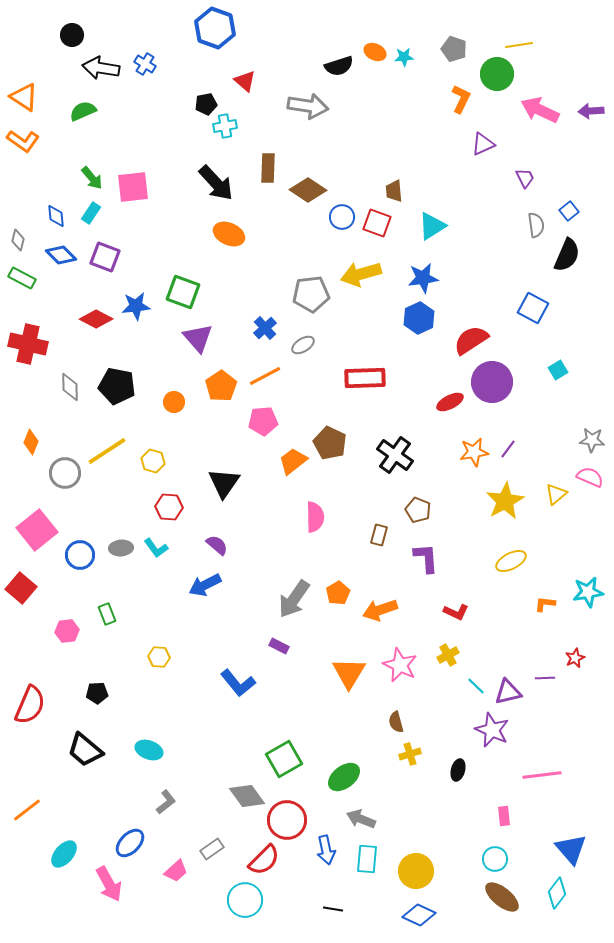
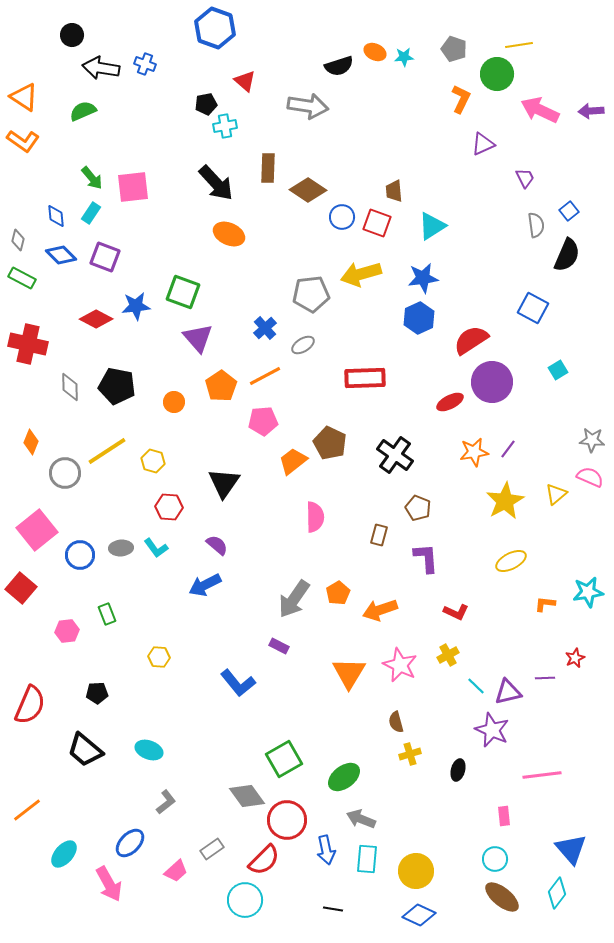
blue cross at (145, 64): rotated 10 degrees counterclockwise
brown pentagon at (418, 510): moved 2 px up
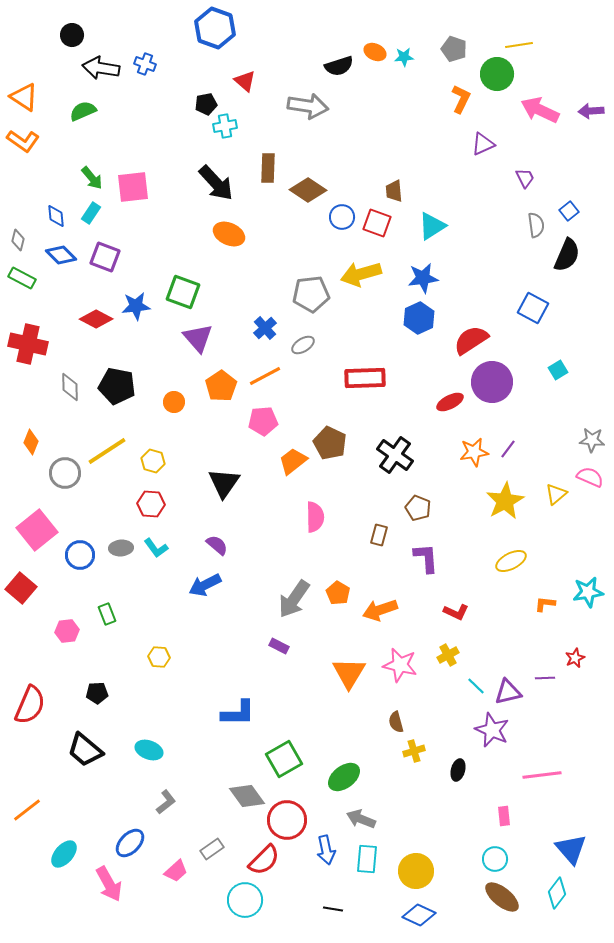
red hexagon at (169, 507): moved 18 px left, 3 px up
orange pentagon at (338, 593): rotated 10 degrees counterclockwise
pink star at (400, 665): rotated 12 degrees counterclockwise
blue L-shape at (238, 683): moved 30 px down; rotated 51 degrees counterclockwise
yellow cross at (410, 754): moved 4 px right, 3 px up
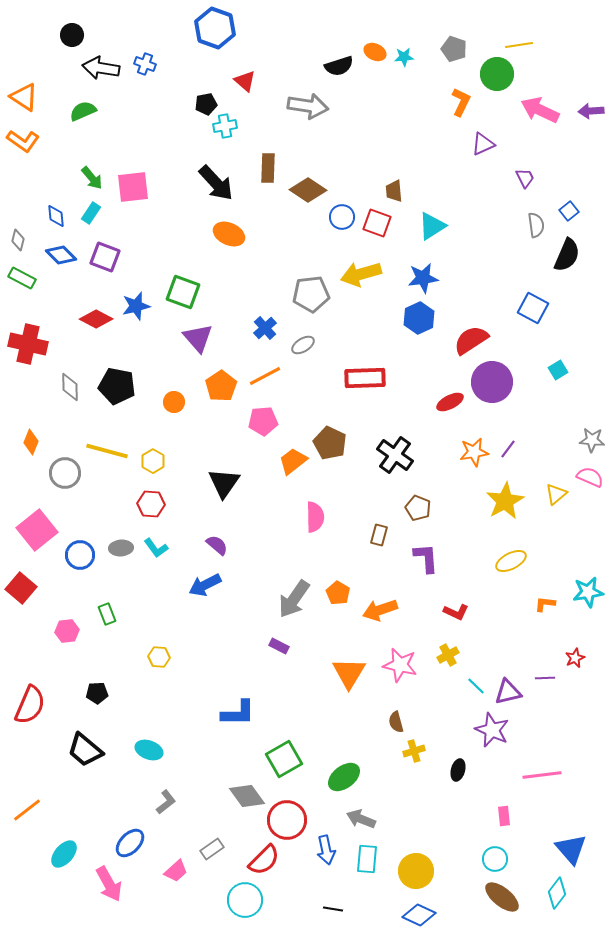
orange L-shape at (461, 99): moved 3 px down
blue star at (136, 306): rotated 8 degrees counterclockwise
yellow line at (107, 451): rotated 48 degrees clockwise
yellow hexagon at (153, 461): rotated 15 degrees clockwise
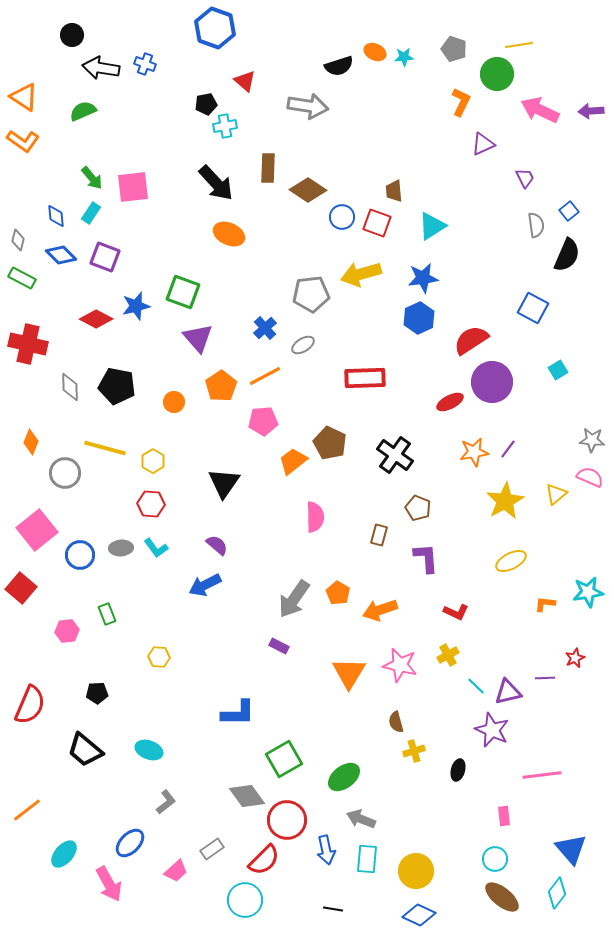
yellow line at (107, 451): moved 2 px left, 3 px up
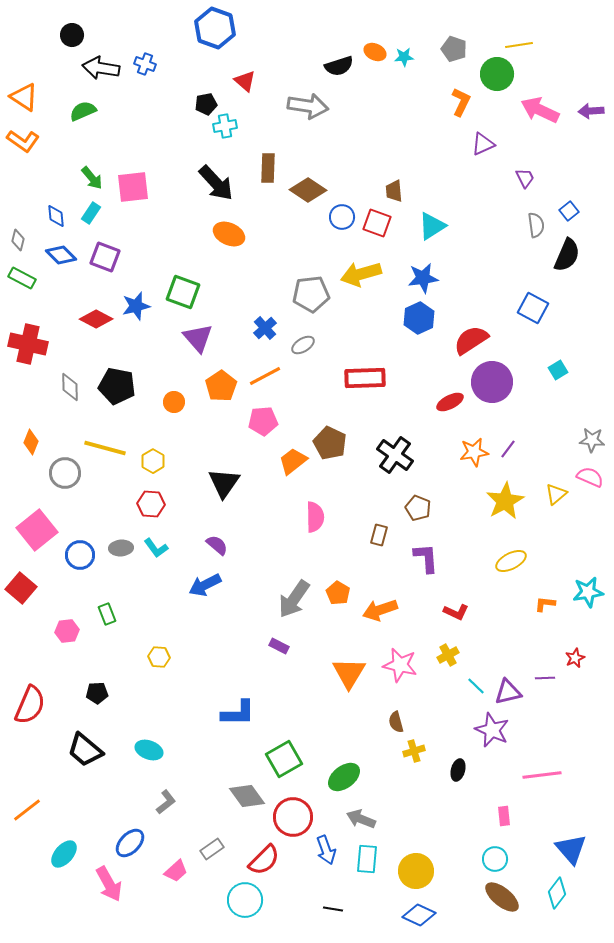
red circle at (287, 820): moved 6 px right, 3 px up
blue arrow at (326, 850): rotated 8 degrees counterclockwise
